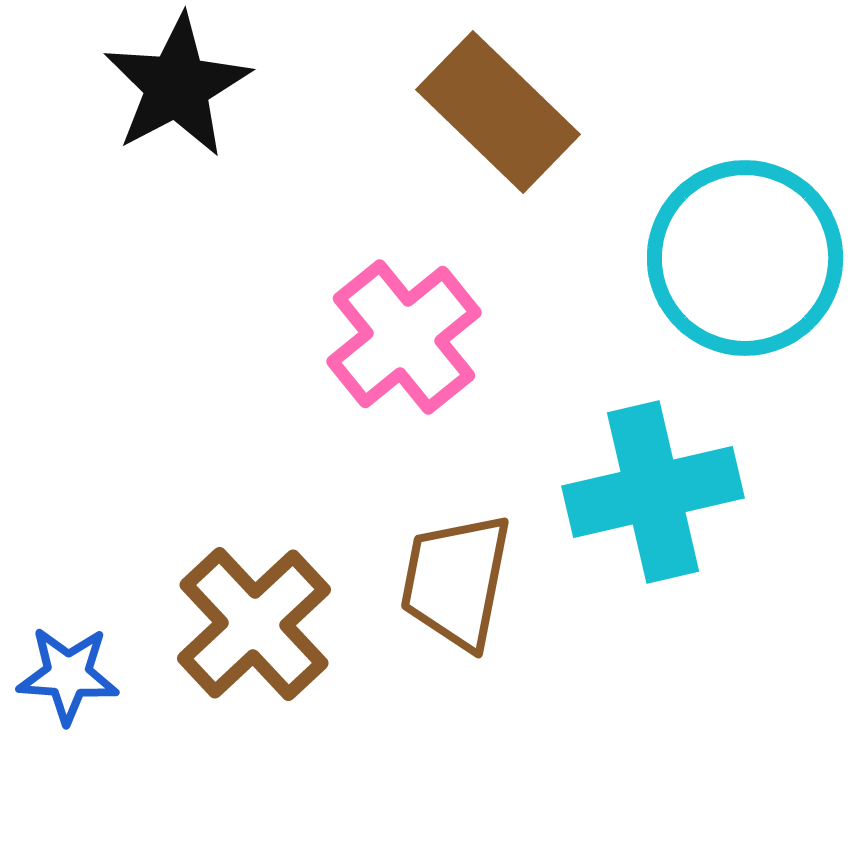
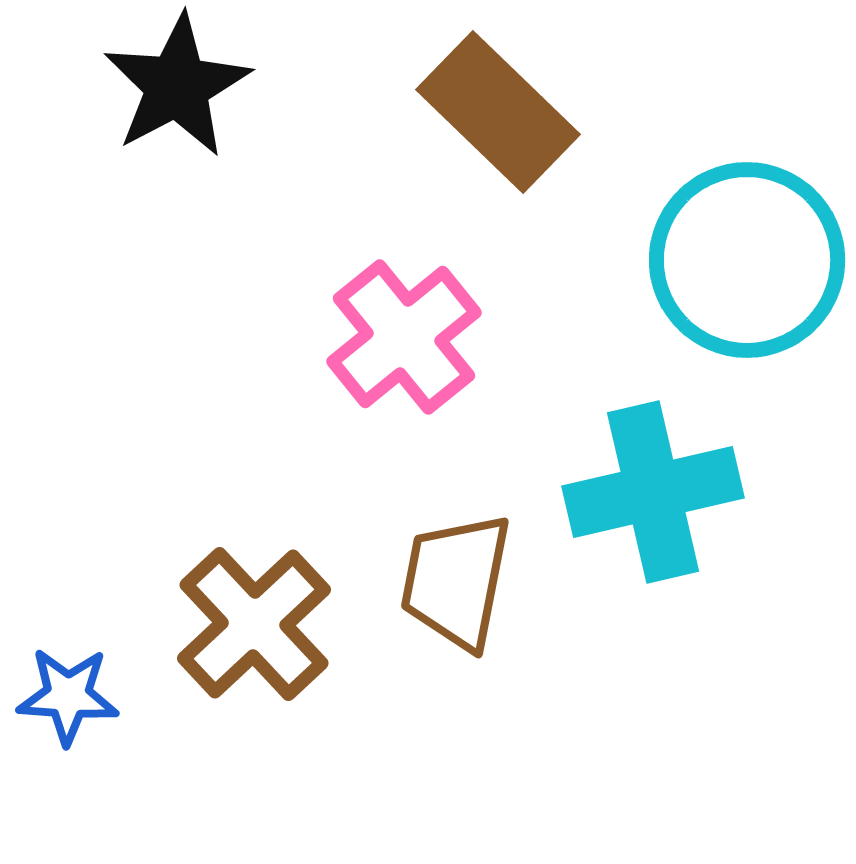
cyan circle: moved 2 px right, 2 px down
blue star: moved 21 px down
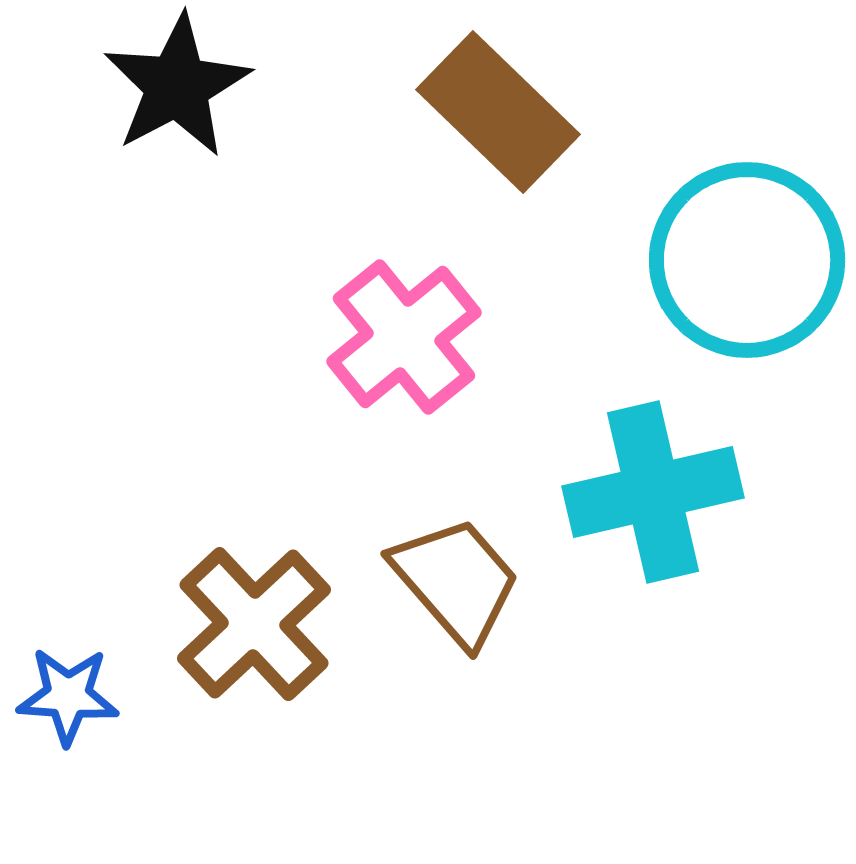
brown trapezoid: rotated 128 degrees clockwise
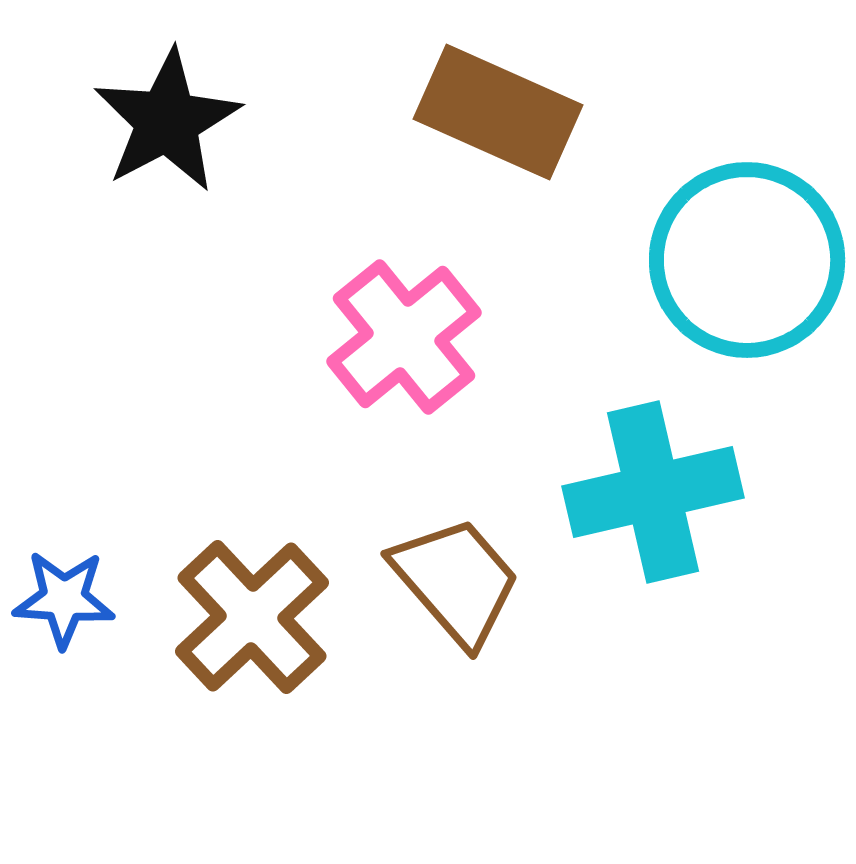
black star: moved 10 px left, 35 px down
brown rectangle: rotated 20 degrees counterclockwise
brown cross: moved 2 px left, 7 px up
blue star: moved 4 px left, 97 px up
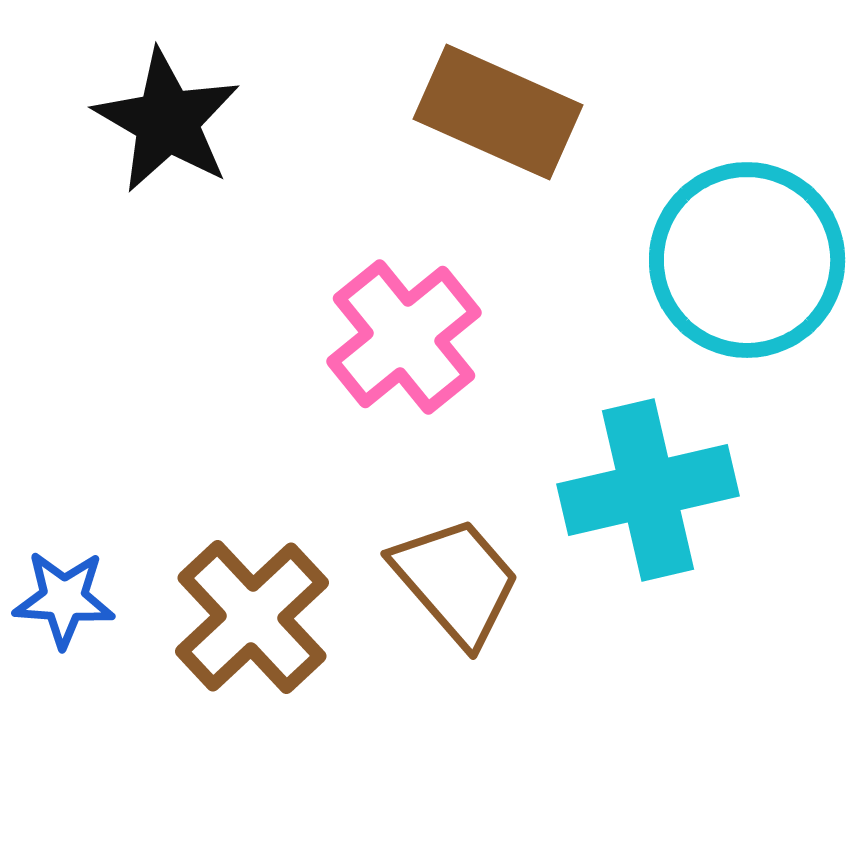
black star: rotated 14 degrees counterclockwise
cyan cross: moved 5 px left, 2 px up
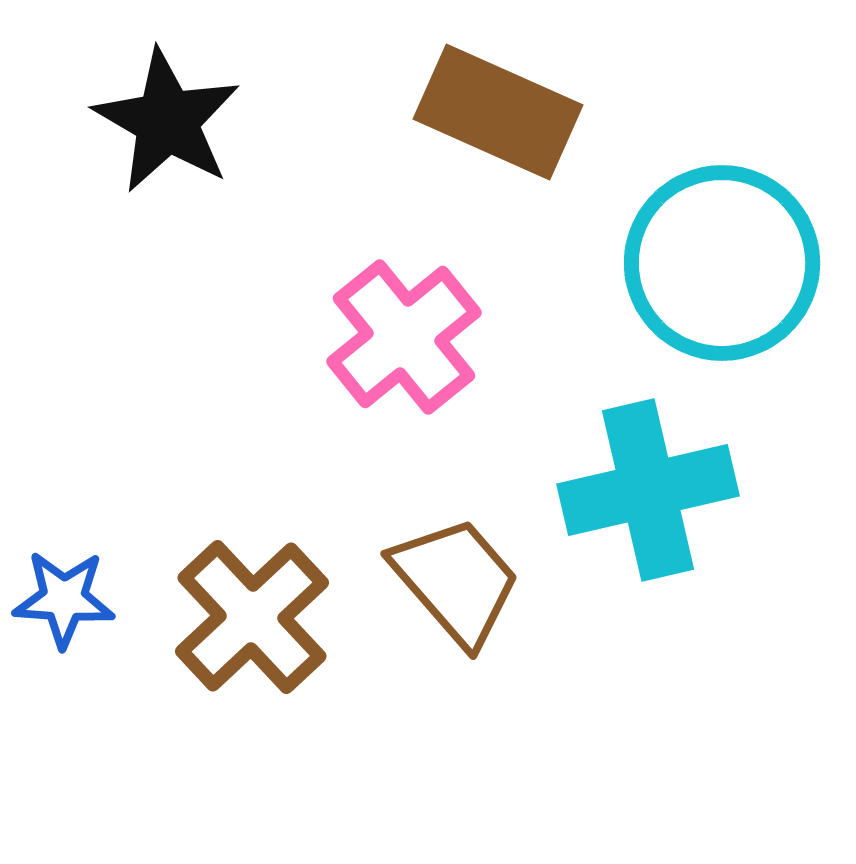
cyan circle: moved 25 px left, 3 px down
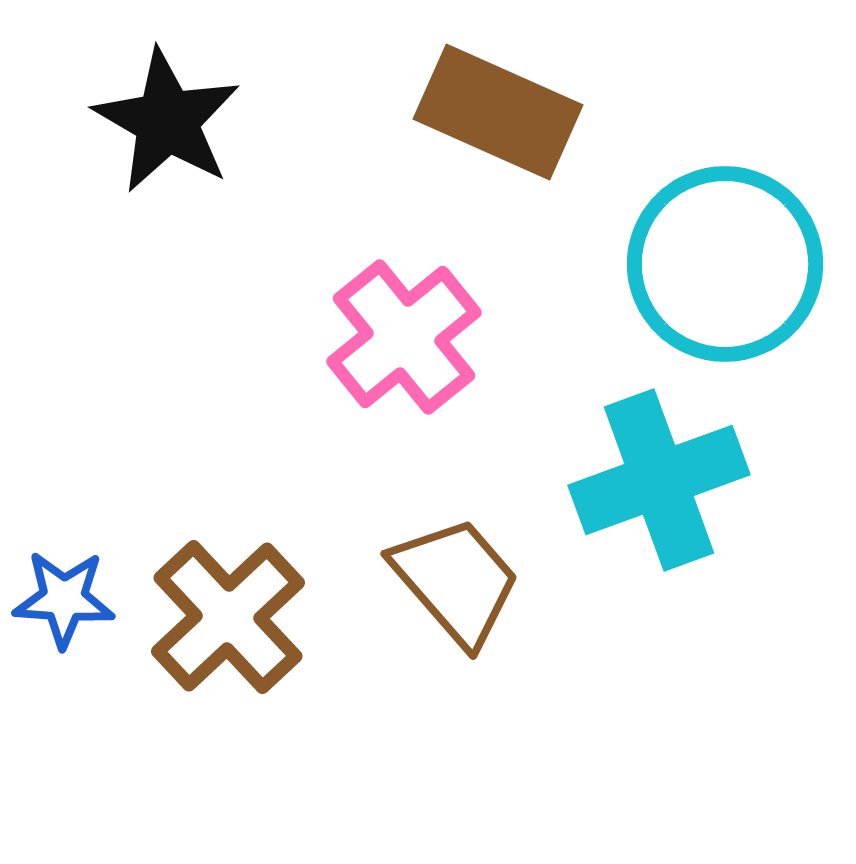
cyan circle: moved 3 px right, 1 px down
cyan cross: moved 11 px right, 10 px up; rotated 7 degrees counterclockwise
brown cross: moved 24 px left
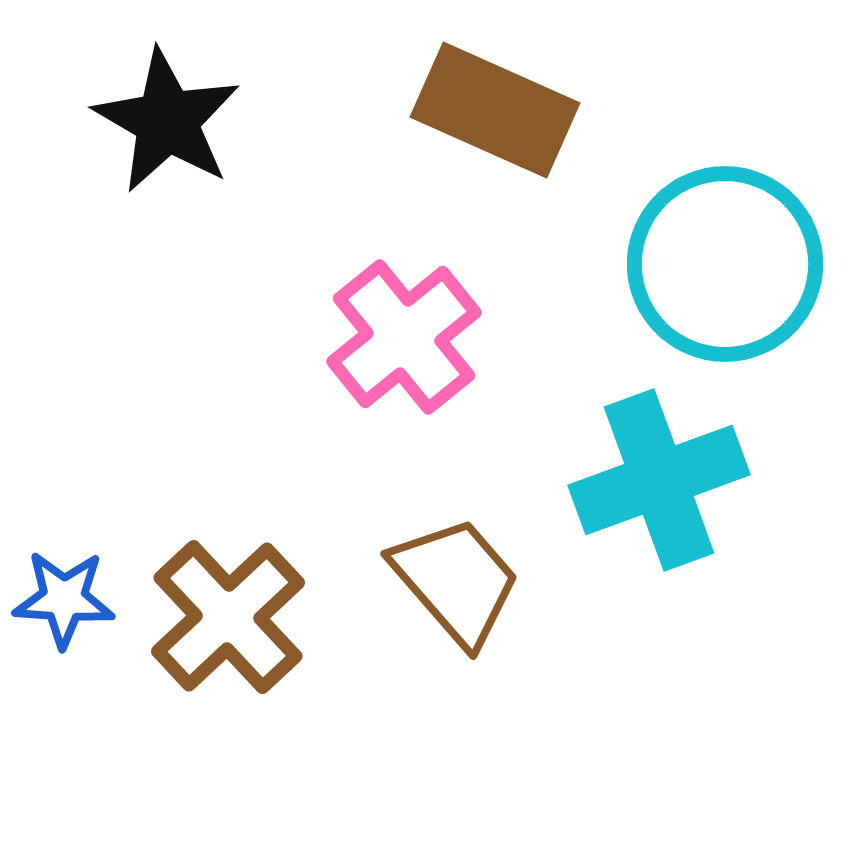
brown rectangle: moved 3 px left, 2 px up
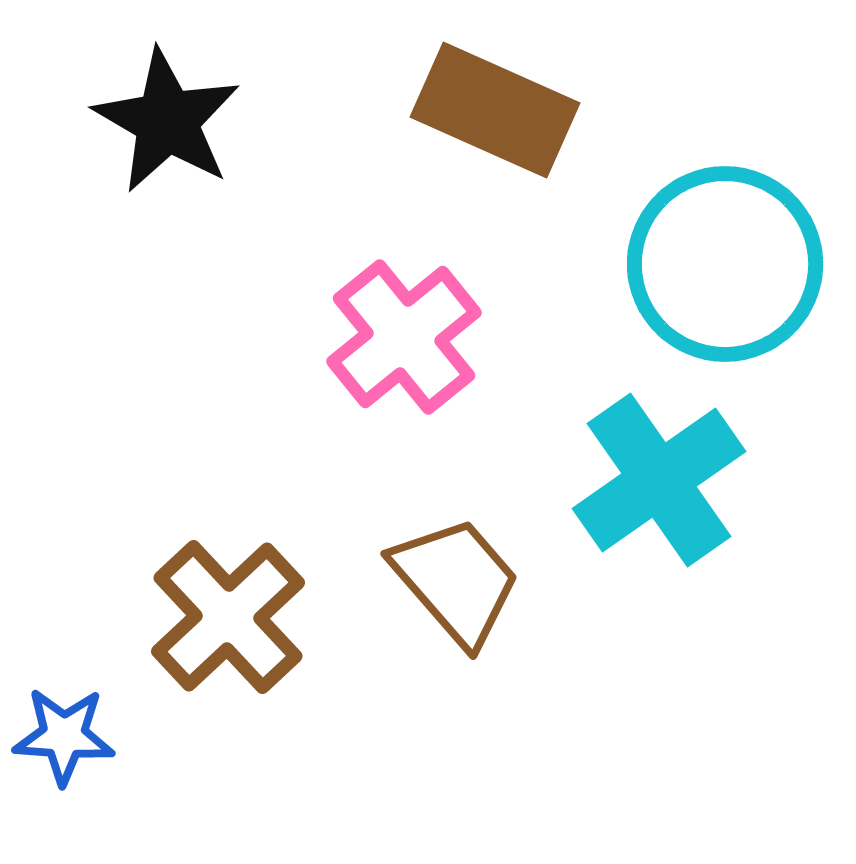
cyan cross: rotated 15 degrees counterclockwise
blue star: moved 137 px down
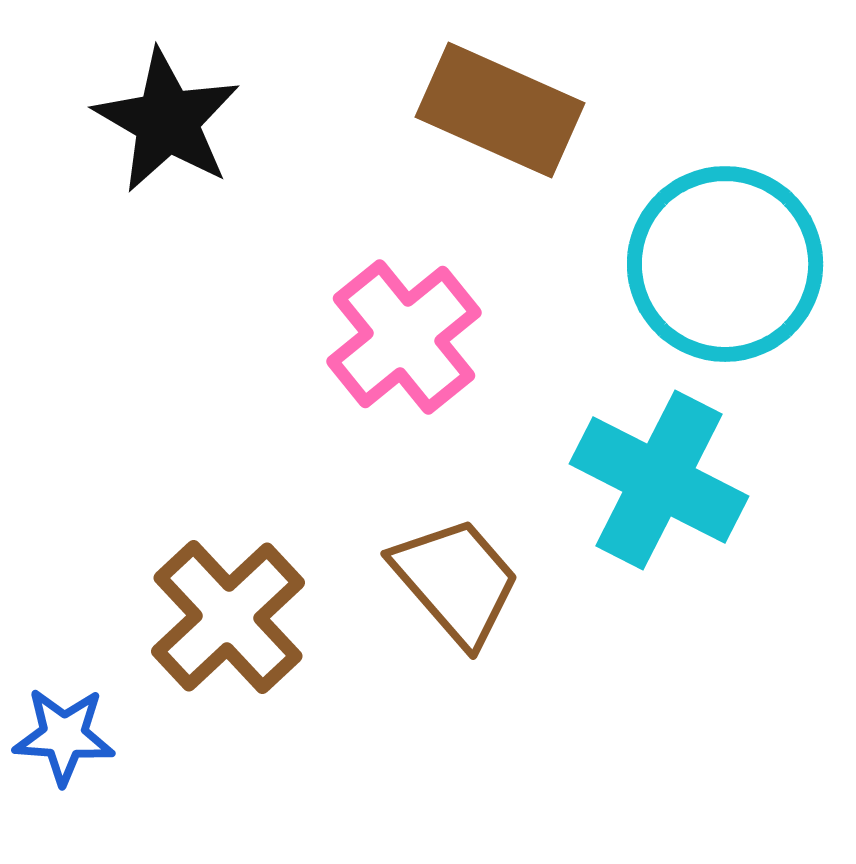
brown rectangle: moved 5 px right
cyan cross: rotated 28 degrees counterclockwise
